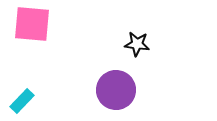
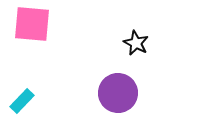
black star: moved 1 px left, 1 px up; rotated 20 degrees clockwise
purple circle: moved 2 px right, 3 px down
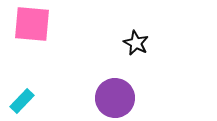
purple circle: moved 3 px left, 5 px down
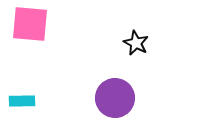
pink square: moved 2 px left
cyan rectangle: rotated 45 degrees clockwise
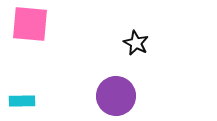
purple circle: moved 1 px right, 2 px up
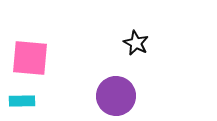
pink square: moved 34 px down
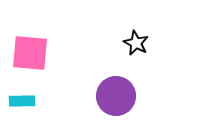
pink square: moved 5 px up
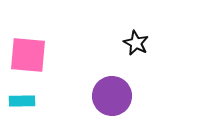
pink square: moved 2 px left, 2 px down
purple circle: moved 4 px left
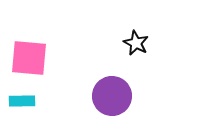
pink square: moved 1 px right, 3 px down
